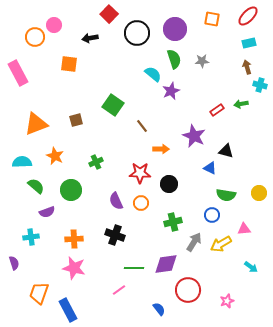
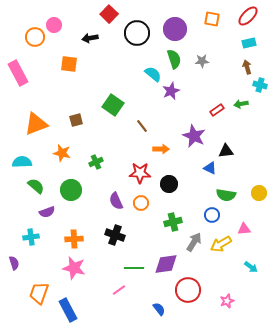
black triangle at (226, 151): rotated 21 degrees counterclockwise
orange star at (55, 156): moved 7 px right, 3 px up; rotated 12 degrees counterclockwise
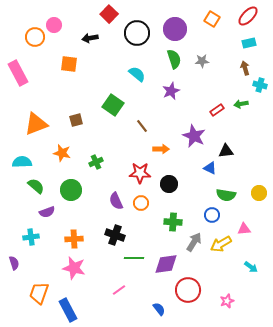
orange square at (212, 19): rotated 21 degrees clockwise
brown arrow at (247, 67): moved 2 px left, 1 px down
cyan semicircle at (153, 74): moved 16 px left
green cross at (173, 222): rotated 18 degrees clockwise
green line at (134, 268): moved 10 px up
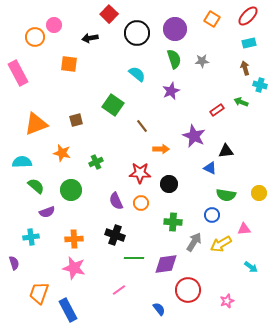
green arrow at (241, 104): moved 2 px up; rotated 32 degrees clockwise
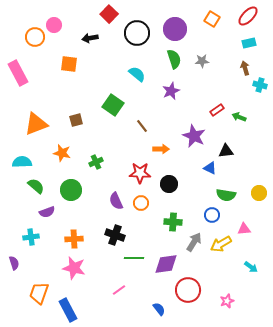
green arrow at (241, 102): moved 2 px left, 15 px down
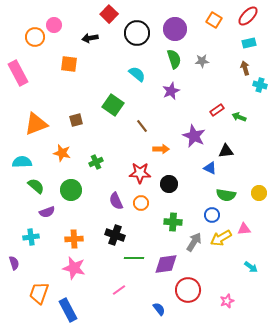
orange square at (212, 19): moved 2 px right, 1 px down
yellow arrow at (221, 244): moved 6 px up
